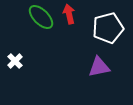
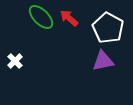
red arrow: moved 4 px down; rotated 36 degrees counterclockwise
white pentagon: rotated 28 degrees counterclockwise
purple triangle: moved 4 px right, 6 px up
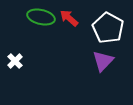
green ellipse: rotated 32 degrees counterclockwise
purple triangle: rotated 35 degrees counterclockwise
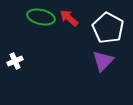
white cross: rotated 21 degrees clockwise
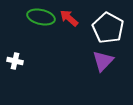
white cross: rotated 35 degrees clockwise
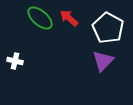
green ellipse: moved 1 px left, 1 px down; rotated 28 degrees clockwise
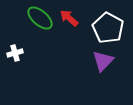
white cross: moved 8 px up; rotated 28 degrees counterclockwise
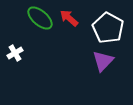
white cross: rotated 14 degrees counterclockwise
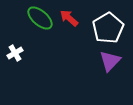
white pentagon: rotated 12 degrees clockwise
purple triangle: moved 7 px right
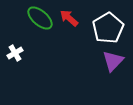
purple triangle: moved 3 px right
